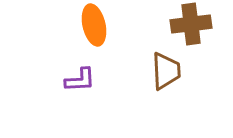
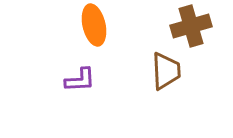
brown cross: moved 2 px down; rotated 9 degrees counterclockwise
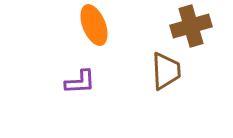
orange ellipse: rotated 9 degrees counterclockwise
purple L-shape: moved 2 px down
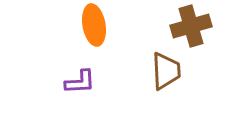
orange ellipse: rotated 12 degrees clockwise
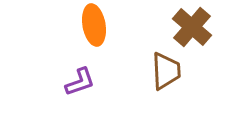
brown cross: moved 1 px right, 1 px down; rotated 33 degrees counterclockwise
purple L-shape: rotated 16 degrees counterclockwise
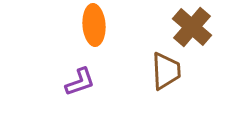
orange ellipse: rotated 6 degrees clockwise
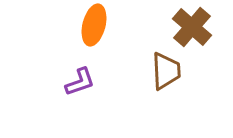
orange ellipse: rotated 18 degrees clockwise
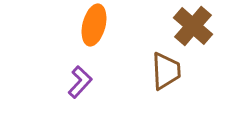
brown cross: moved 1 px right, 1 px up
purple L-shape: rotated 28 degrees counterclockwise
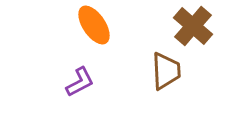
orange ellipse: rotated 48 degrees counterclockwise
purple L-shape: rotated 20 degrees clockwise
